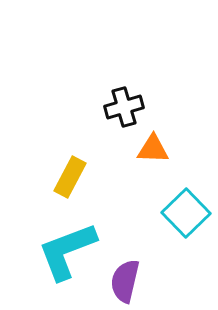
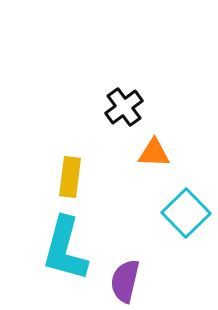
black cross: rotated 21 degrees counterclockwise
orange triangle: moved 1 px right, 4 px down
yellow rectangle: rotated 21 degrees counterclockwise
cyan L-shape: moved 2 px left, 2 px up; rotated 54 degrees counterclockwise
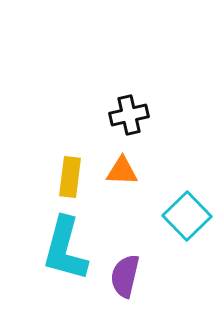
black cross: moved 5 px right, 8 px down; rotated 24 degrees clockwise
orange triangle: moved 32 px left, 18 px down
cyan square: moved 1 px right, 3 px down
purple semicircle: moved 5 px up
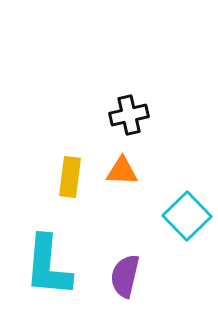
cyan L-shape: moved 17 px left, 17 px down; rotated 10 degrees counterclockwise
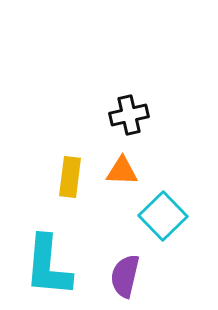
cyan square: moved 24 px left
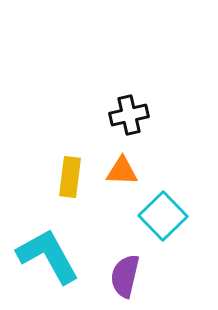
cyan L-shape: moved 10 px up; rotated 146 degrees clockwise
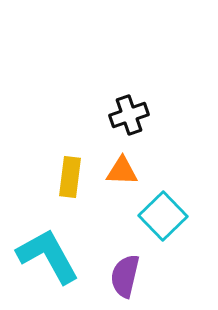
black cross: rotated 6 degrees counterclockwise
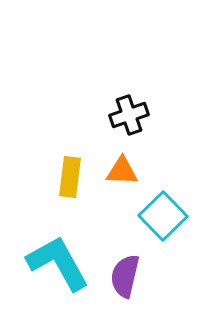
cyan L-shape: moved 10 px right, 7 px down
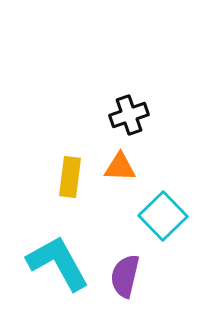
orange triangle: moved 2 px left, 4 px up
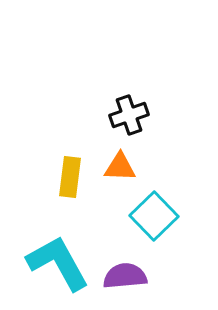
cyan square: moved 9 px left
purple semicircle: rotated 72 degrees clockwise
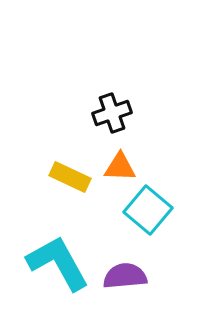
black cross: moved 17 px left, 2 px up
yellow rectangle: rotated 72 degrees counterclockwise
cyan square: moved 6 px left, 6 px up; rotated 6 degrees counterclockwise
